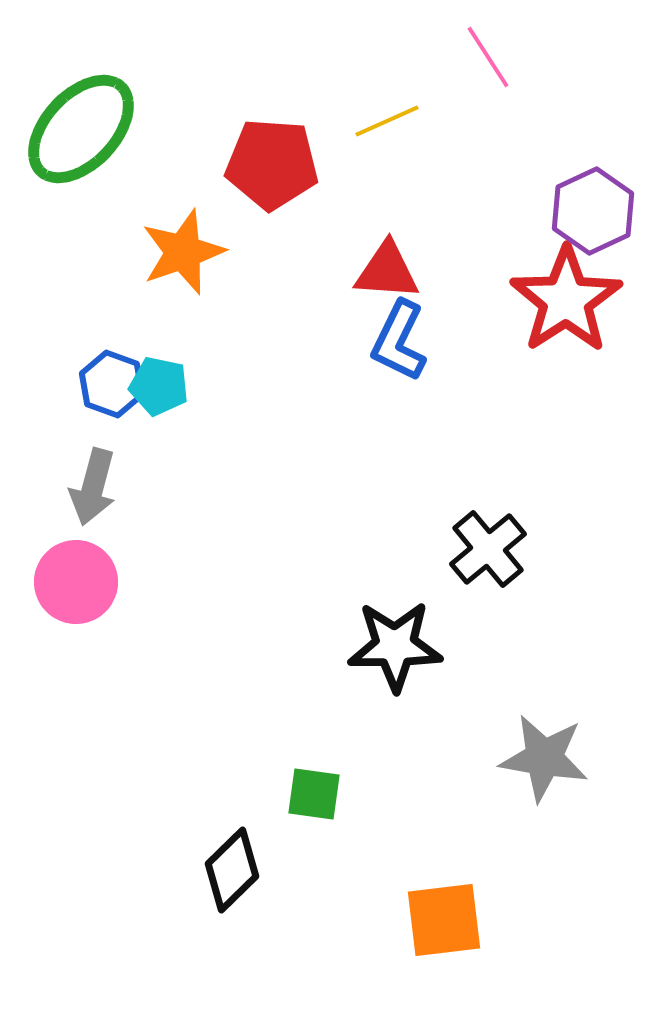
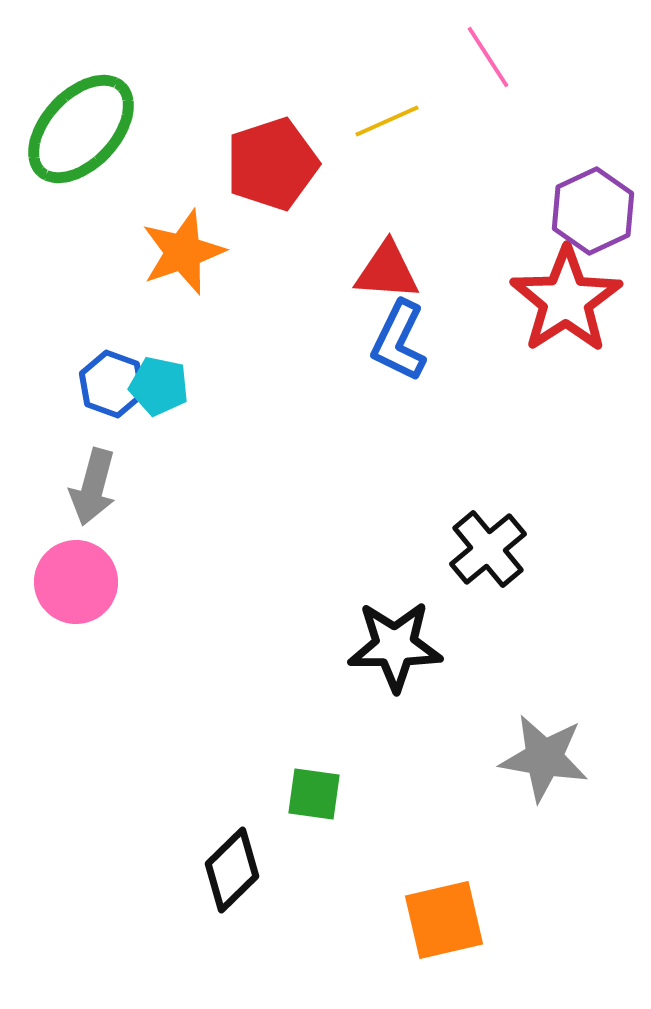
red pentagon: rotated 22 degrees counterclockwise
orange square: rotated 6 degrees counterclockwise
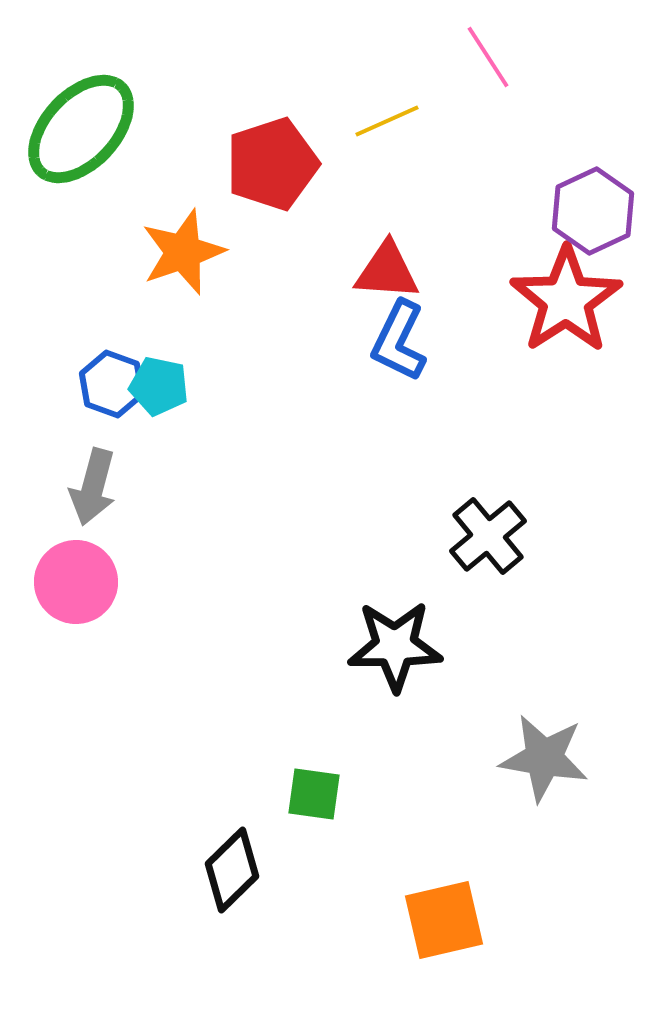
black cross: moved 13 px up
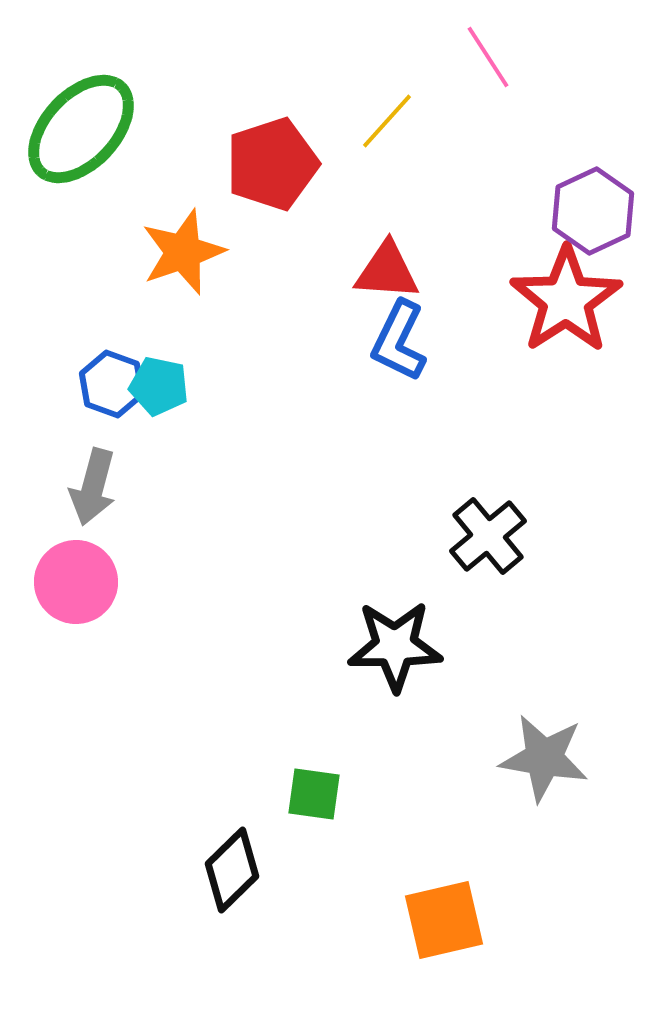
yellow line: rotated 24 degrees counterclockwise
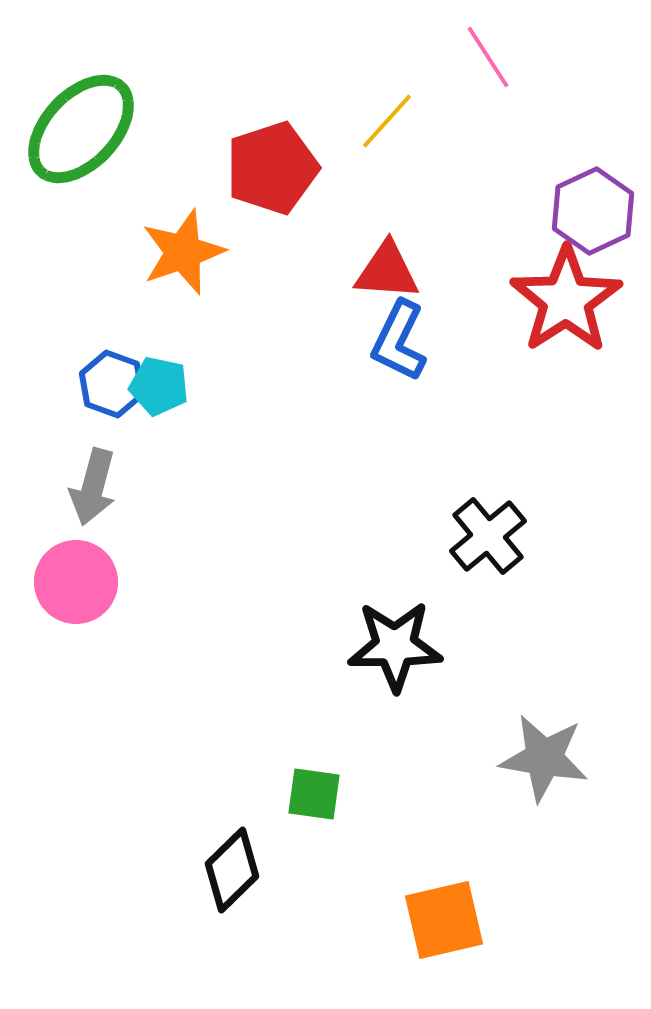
red pentagon: moved 4 px down
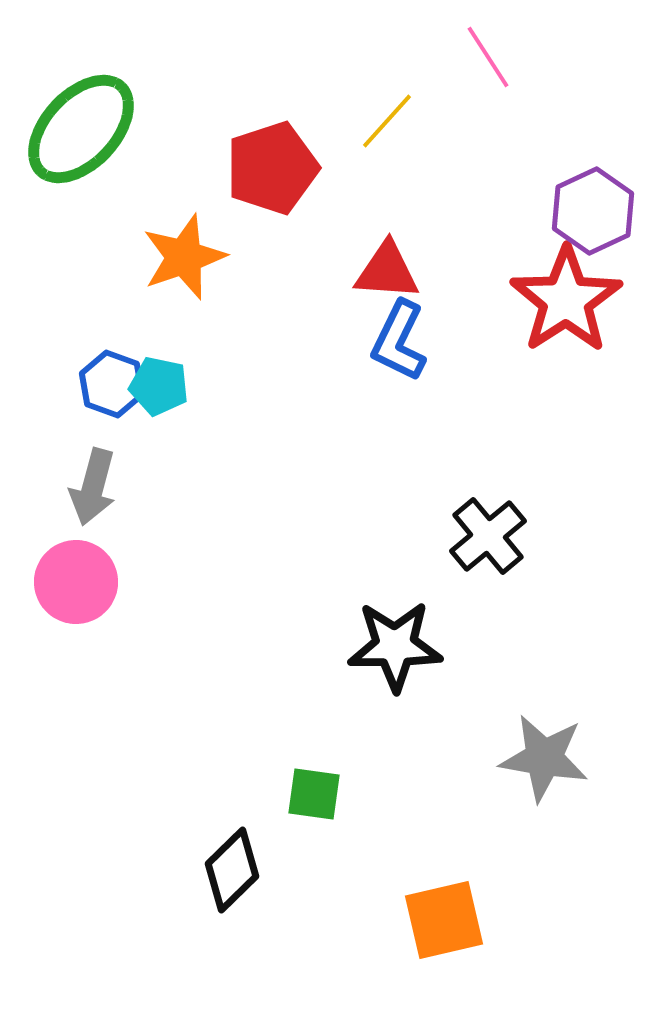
orange star: moved 1 px right, 5 px down
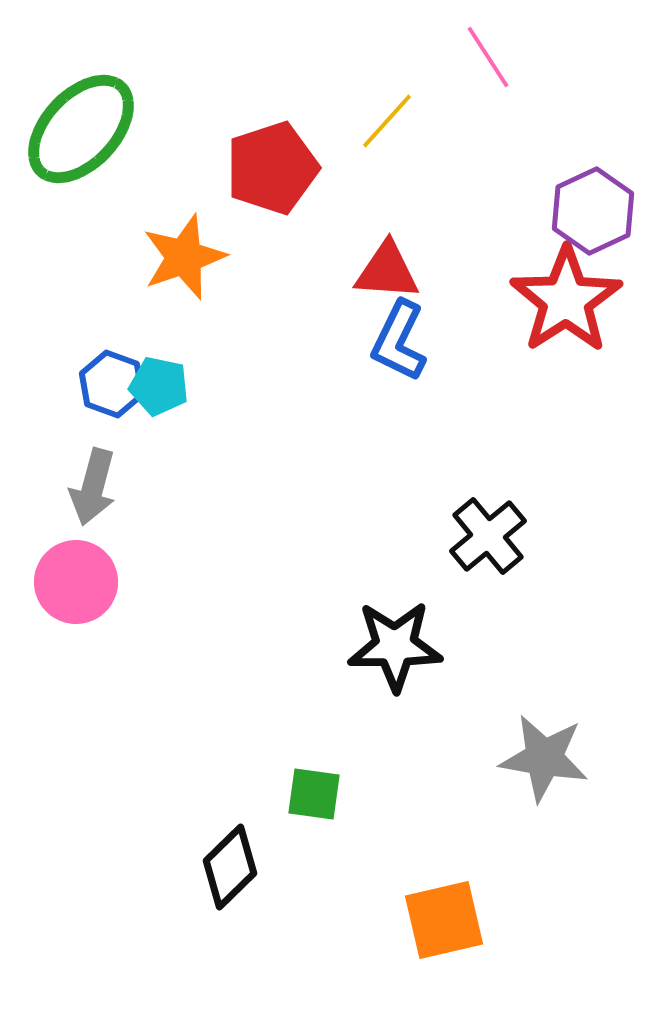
black diamond: moved 2 px left, 3 px up
